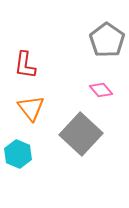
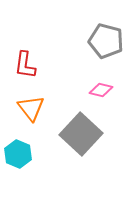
gray pentagon: moved 1 px left, 1 px down; rotated 20 degrees counterclockwise
pink diamond: rotated 35 degrees counterclockwise
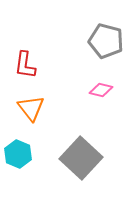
gray square: moved 24 px down
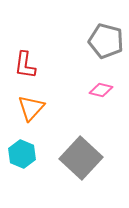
orange triangle: rotated 20 degrees clockwise
cyan hexagon: moved 4 px right
